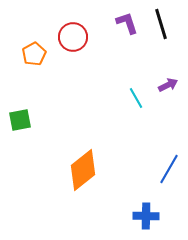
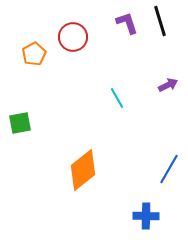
black line: moved 1 px left, 3 px up
cyan line: moved 19 px left
green square: moved 3 px down
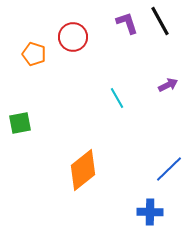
black line: rotated 12 degrees counterclockwise
orange pentagon: rotated 25 degrees counterclockwise
blue line: rotated 16 degrees clockwise
blue cross: moved 4 px right, 4 px up
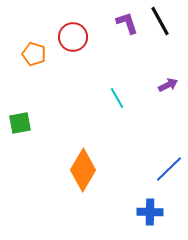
orange diamond: rotated 21 degrees counterclockwise
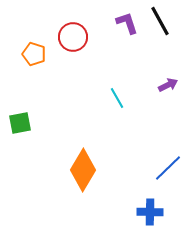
blue line: moved 1 px left, 1 px up
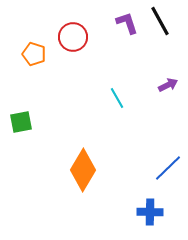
green square: moved 1 px right, 1 px up
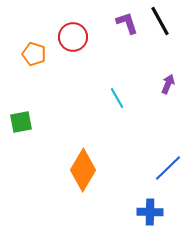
purple arrow: moved 1 px up; rotated 42 degrees counterclockwise
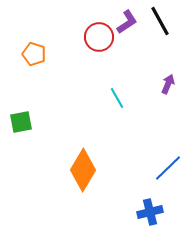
purple L-shape: moved 1 px up; rotated 75 degrees clockwise
red circle: moved 26 px right
blue cross: rotated 15 degrees counterclockwise
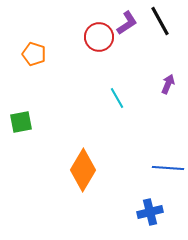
purple L-shape: moved 1 px down
blue line: rotated 48 degrees clockwise
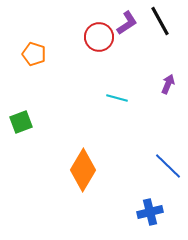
cyan line: rotated 45 degrees counterclockwise
green square: rotated 10 degrees counterclockwise
blue line: moved 2 px up; rotated 40 degrees clockwise
